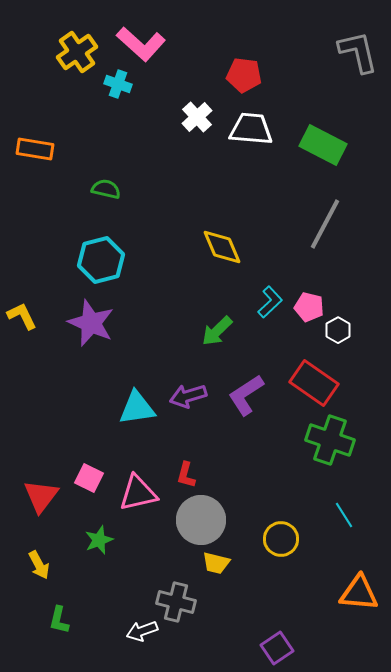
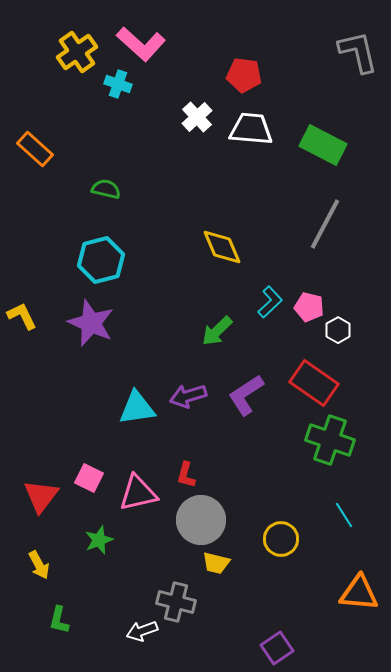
orange rectangle: rotated 33 degrees clockwise
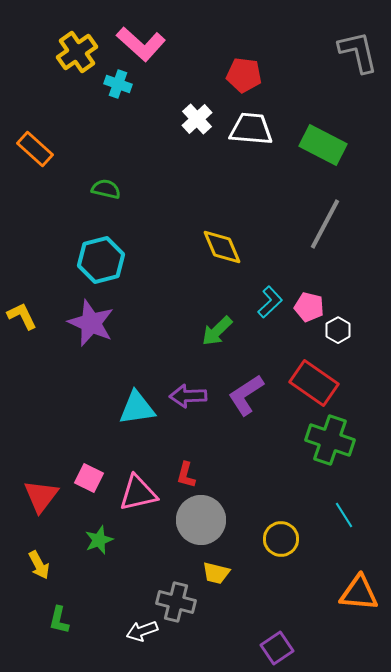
white cross: moved 2 px down
purple arrow: rotated 15 degrees clockwise
yellow trapezoid: moved 10 px down
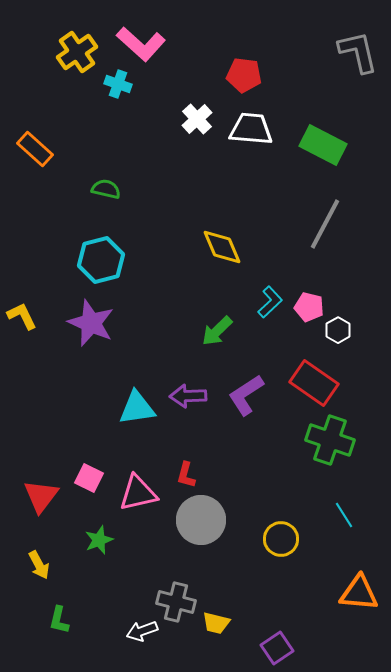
yellow trapezoid: moved 50 px down
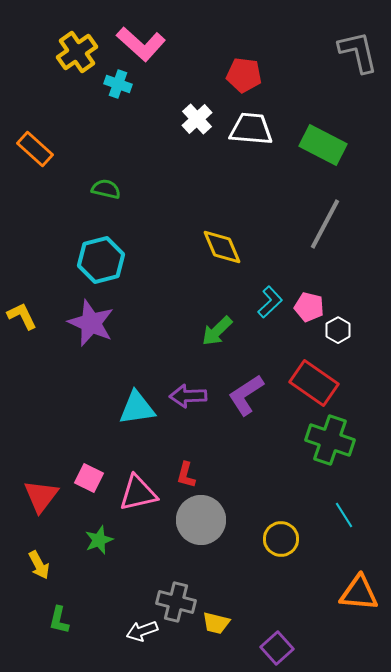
purple square: rotated 8 degrees counterclockwise
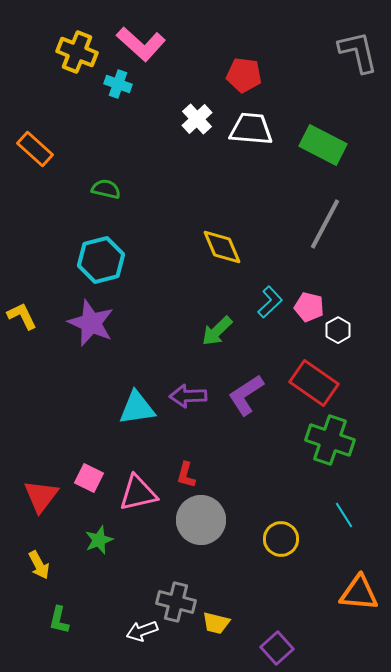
yellow cross: rotated 33 degrees counterclockwise
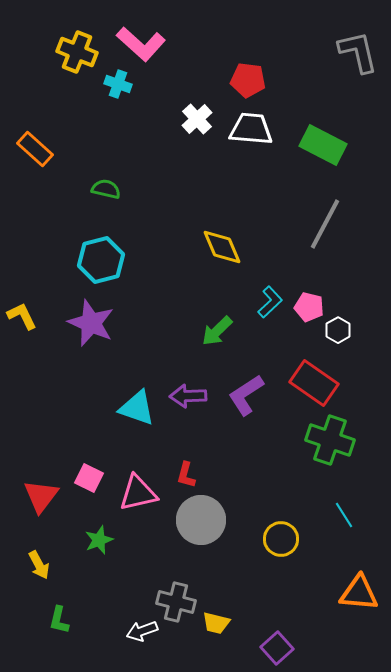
red pentagon: moved 4 px right, 5 px down
cyan triangle: rotated 27 degrees clockwise
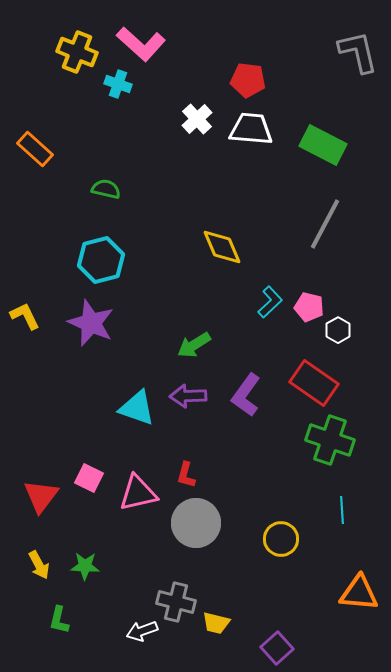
yellow L-shape: moved 3 px right
green arrow: moved 23 px left, 14 px down; rotated 12 degrees clockwise
purple L-shape: rotated 21 degrees counterclockwise
cyan line: moved 2 px left, 5 px up; rotated 28 degrees clockwise
gray circle: moved 5 px left, 3 px down
green star: moved 14 px left, 26 px down; rotated 24 degrees clockwise
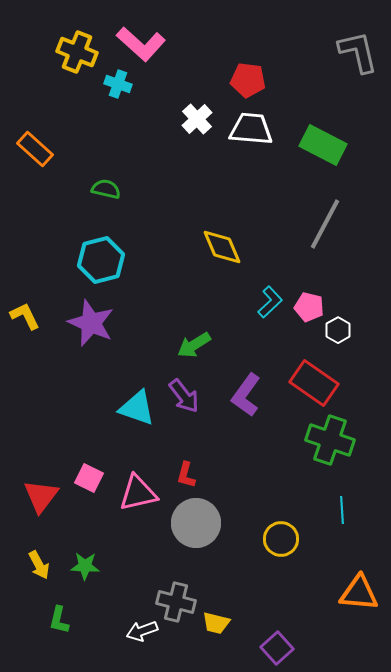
purple arrow: moved 4 px left; rotated 126 degrees counterclockwise
